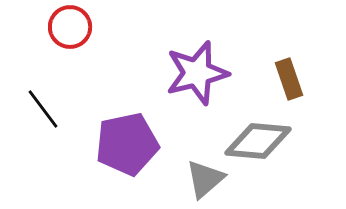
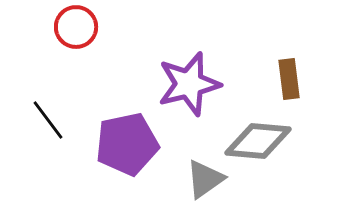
red circle: moved 6 px right
purple star: moved 8 px left, 11 px down
brown rectangle: rotated 12 degrees clockwise
black line: moved 5 px right, 11 px down
gray triangle: rotated 6 degrees clockwise
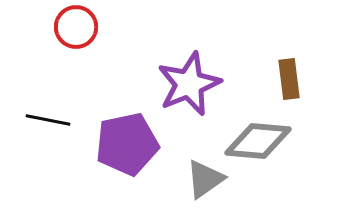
purple star: rotated 8 degrees counterclockwise
black line: rotated 42 degrees counterclockwise
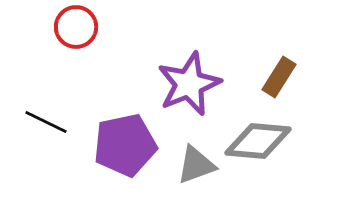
brown rectangle: moved 10 px left, 2 px up; rotated 39 degrees clockwise
black line: moved 2 px left, 2 px down; rotated 15 degrees clockwise
purple pentagon: moved 2 px left, 1 px down
gray triangle: moved 9 px left, 14 px up; rotated 15 degrees clockwise
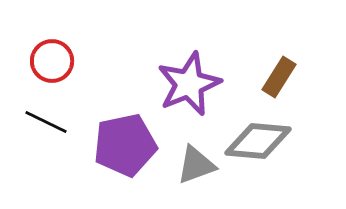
red circle: moved 24 px left, 34 px down
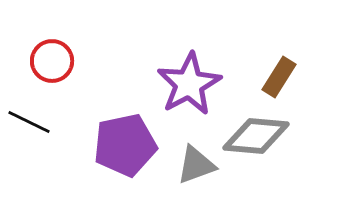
purple star: rotated 6 degrees counterclockwise
black line: moved 17 px left
gray diamond: moved 2 px left, 5 px up
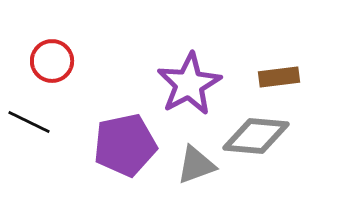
brown rectangle: rotated 51 degrees clockwise
